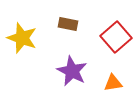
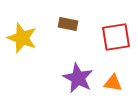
red square: rotated 32 degrees clockwise
purple star: moved 6 px right, 7 px down
orange triangle: rotated 18 degrees clockwise
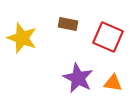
red square: moved 8 px left; rotated 32 degrees clockwise
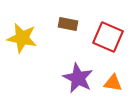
yellow star: rotated 8 degrees counterclockwise
